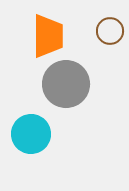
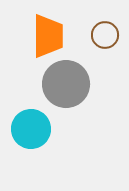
brown circle: moved 5 px left, 4 px down
cyan circle: moved 5 px up
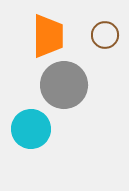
gray circle: moved 2 px left, 1 px down
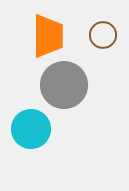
brown circle: moved 2 px left
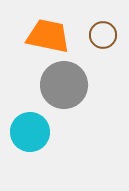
orange trapezoid: rotated 78 degrees counterclockwise
cyan circle: moved 1 px left, 3 px down
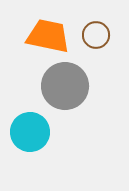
brown circle: moved 7 px left
gray circle: moved 1 px right, 1 px down
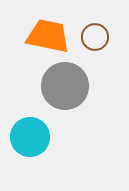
brown circle: moved 1 px left, 2 px down
cyan circle: moved 5 px down
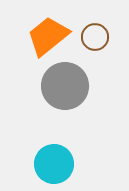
orange trapezoid: rotated 51 degrees counterclockwise
cyan circle: moved 24 px right, 27 px down
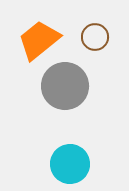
orange trapezoid: moved 9 px left, 4 px down
cyan circle: moved 16 px right
